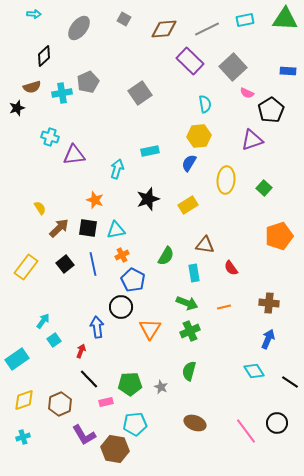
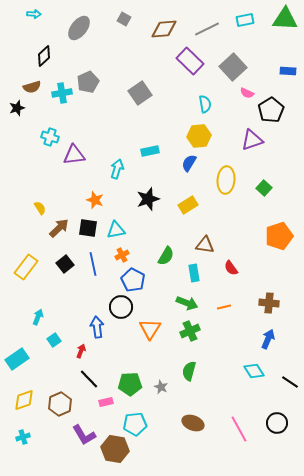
cyan arrow at (43, 321): moved 5 px left, 4 px up; rotated 14 degrees counterclockwise
brown ellipse at (195, 423): moved 2 px left
pink line at (246, 431): moved 7 px left, 2 px up; rotated 8 degrees clockwise
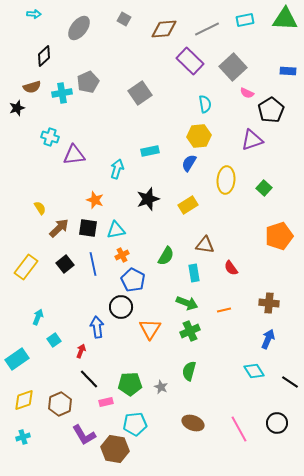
orange line at (224, 307): moved 3 px down
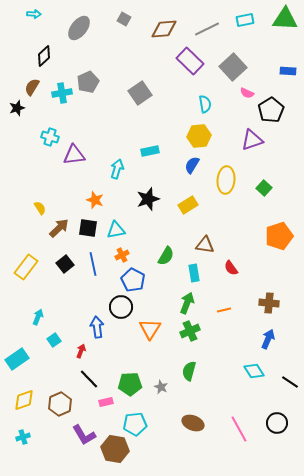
brown semicircle at (32, 87): rotated 138 degrees clockwise
blue semicircle at (189, 163): moved 3 px right, 2 px down
green arrow at (187, 303): rotated 90 degrees counterclockwise
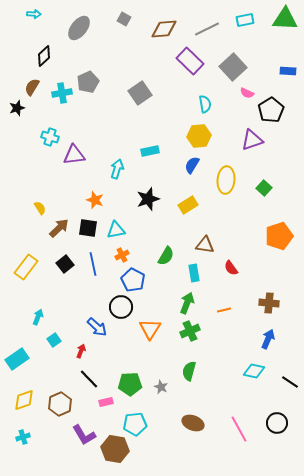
blue arrow at (97, 327): rotated 140 degrees clockwise
cyan diamond at (254, 371): rotated 45 degrees counterclockwise
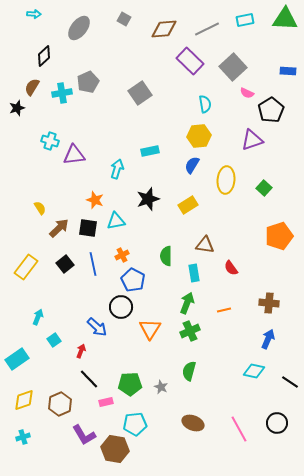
cyan cross at (50, 137): moved 4 px down
cyan triangle at (116, 230): moved 9 px up
green semicircle at (166, 256): rotated 150 degrees clockwise
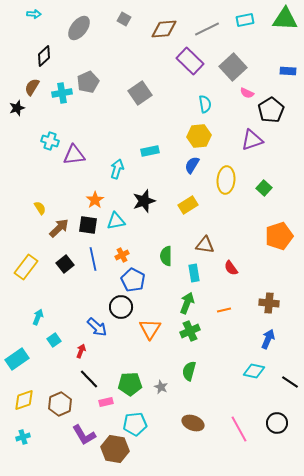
black star at (148, 199): moved 4 px left, 2 px down
orange star at (95, 200): rotated 18 degrees clockwise
black square at (88, 228): moved 3 px up
blue line at (93, 264): moved 5 px up
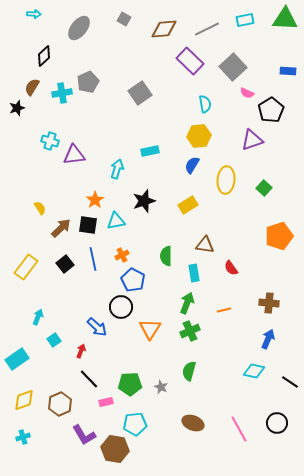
brown arrow at (59, 228): moved 2 px right
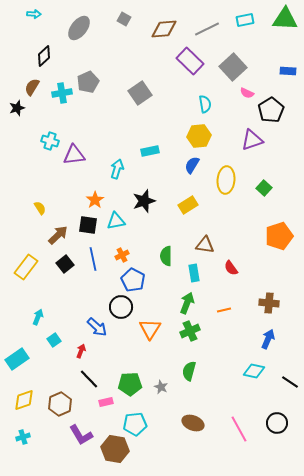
brown arrow at (61, 228): moved 3 px left, 7 px down
purple L-shape at (84, 435): moved 3 px left
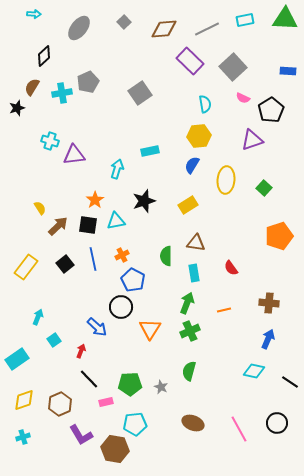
gray square at (124, 19): moved 3 px down; rotated 16 degrees clockwise
pink semicircle at (247, 93): moved 4 px left, 5 px down
brown arrow at (58, 235): moved 9 px up
brown triangle at (205, 245): moved 9 px left, 2 px up
